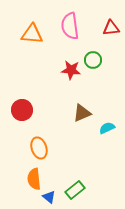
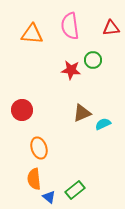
cyan semicircle: moved 4 px left, 4 px up
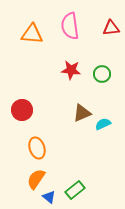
green circle: moved 9 px right, 14 px down
orange ellipse: moved 2 px left
orange semicircle: moved 2 px right; rotated 40 degrees clockwise
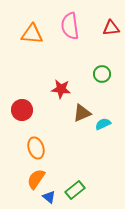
red star: moved 10 px left, 19 px down
orange ellipse: moved 1 px left
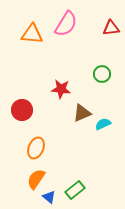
pink semicircle: moved 4 px left, 2 px up; rotated 140 degrees counterclockwise
orange ellipse: rotated 40 degrees clockwise
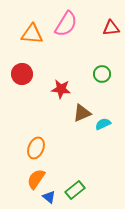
red circle: moved 36 px up
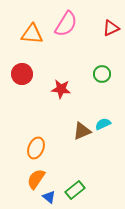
red triangle: rotated 18 degrees counterclockwise
brown triangle: moved 18 px down
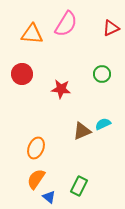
green rectangle: moved 4 px right, 4 px up; rotated 24 degrees counterclockwise
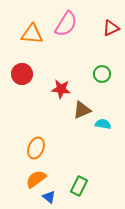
cyan semicircle: rotated 35 degrees clockwise
brown triangle: moved 21 px up
orange semicircle: rotated 20 degrees clockwise
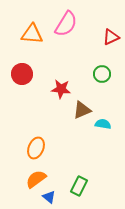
red triangle: moved 9 px down
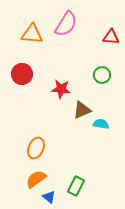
red triangle: rotated 30 degrees clockwise
green circle: moved 1 px down
cyan semicircle: moved 2 px left
green rectangle: moved 3 px left
